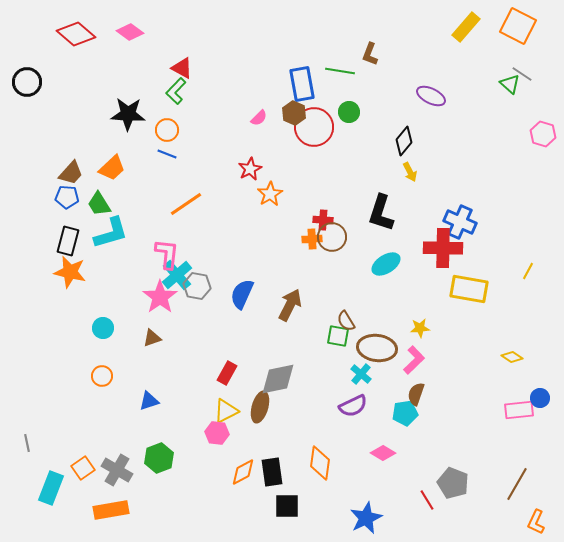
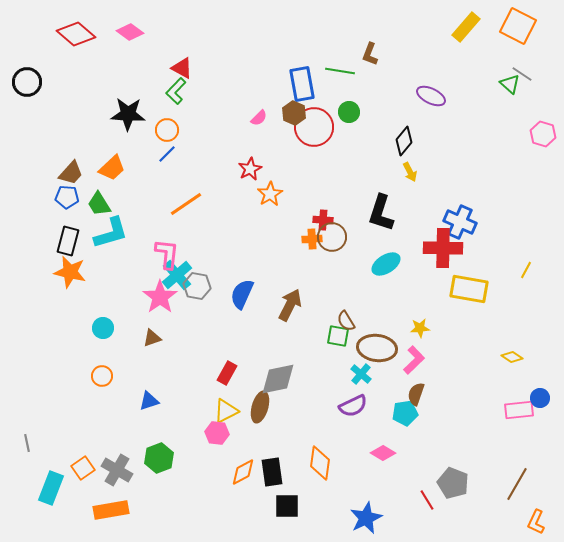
blue line at (167, 154): rotated 66 degrees counterclockwise
yellow line at (528, 271): moved 2 px left, 1 px up
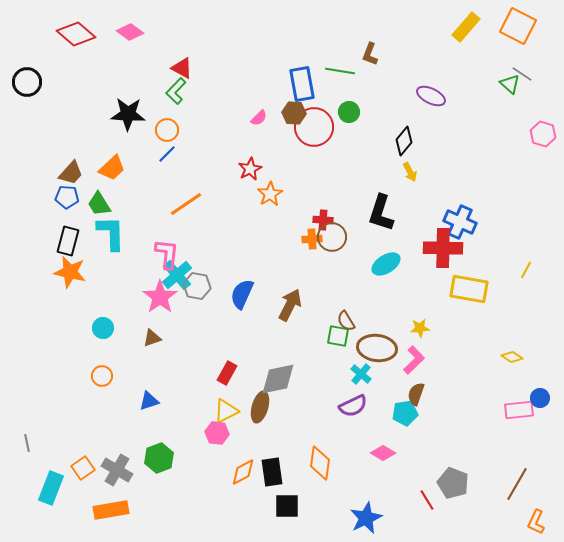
brown hexagon at (294, 113): rotated 20 degrees counterclockwise
cyan L-shape at (111, 233): rotated 75 degrees counterclockwise
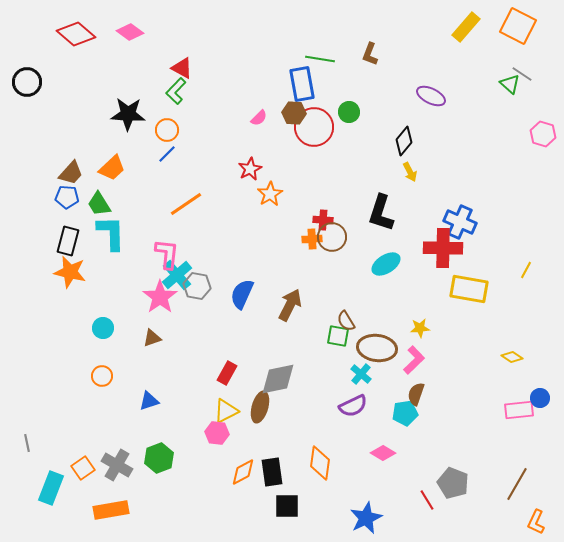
green line at (340, 71): moved 20 px left, 12 px up
gray cross at (117, 470): moved 5 px up
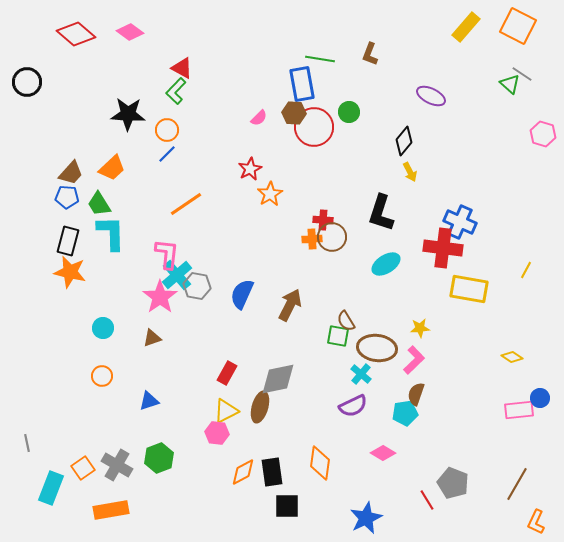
red cross at (443, 248): rotated 6 degrees clockwise
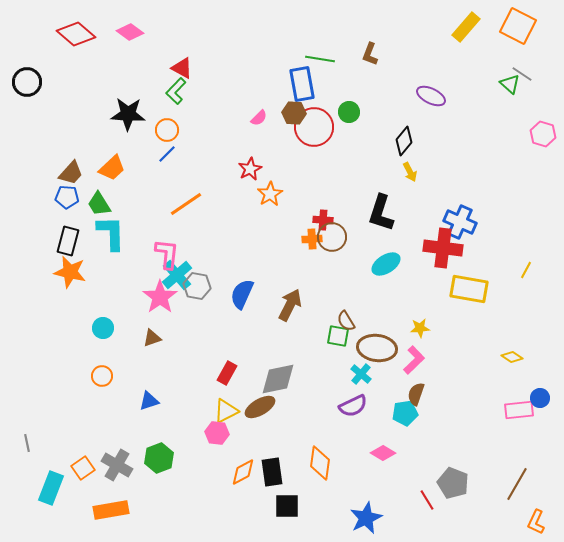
brown ellipse at (260, 407): rotated 44 degrees clockwise
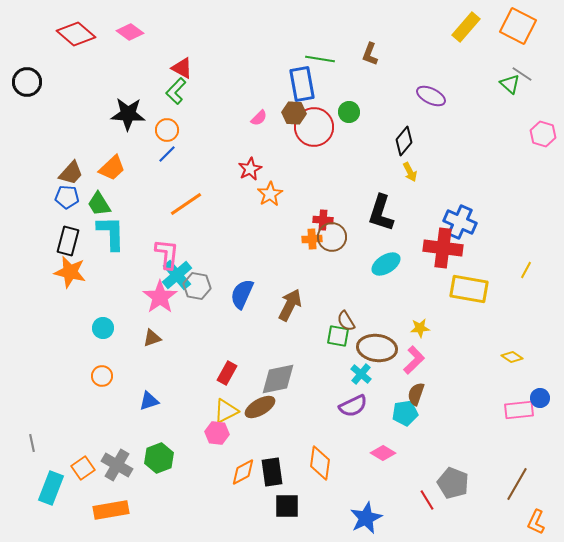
gray line at (27, 443): moved 5 px right
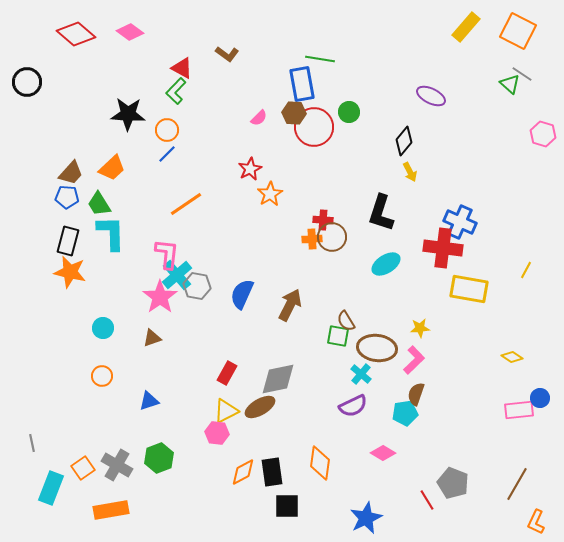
orange square at (518, 26): moved 5 px down
brown L-shape at (370, 54): moved 143 px left; rotated 75 degrees counterclockwise
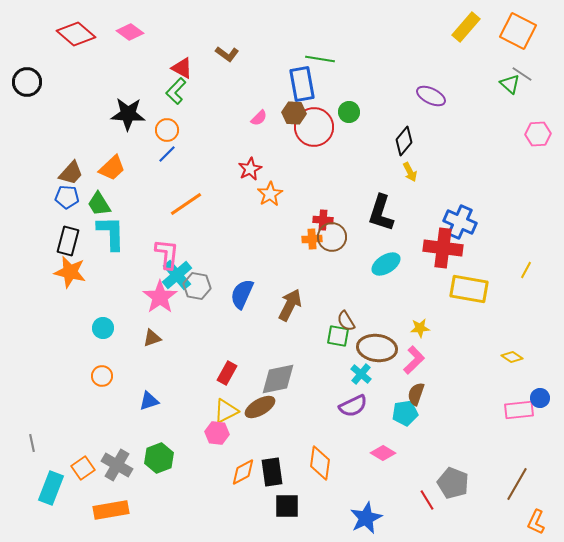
pink hexagon at (543, 134): moved 5 px left; rotated 20 degrees counterclockwise
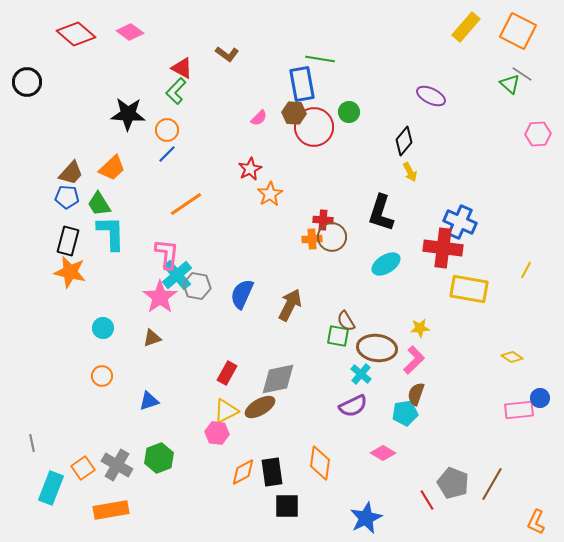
brown line at (517, 484): moved 25 px left
